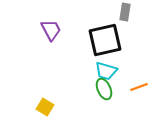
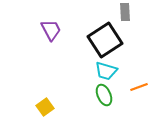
gray rectangle: rotated 12 degrees counterclockwise
black square: rotated 20 degrees counterclockwise
green ellipse: moved 6 px down
yellow square: rotated 24 degrees clockwise
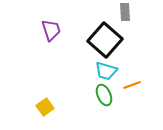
purple trapezoid: rotated 10 degrees clockwise
black square: rotated 16 degrees counterclockwise
orange line: moved 7 px left, 2 px up
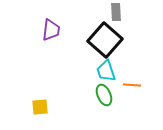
gray rectangle: moved 9 px left
purple trapezoid: rotated 25 degrees clockwise
cyan trapezoid: rotated 55 degrees clockwise
orange line: rotated 24 degrees clockwise
yellow square: moved 5 px left; rotated 30 degrees clockwise
